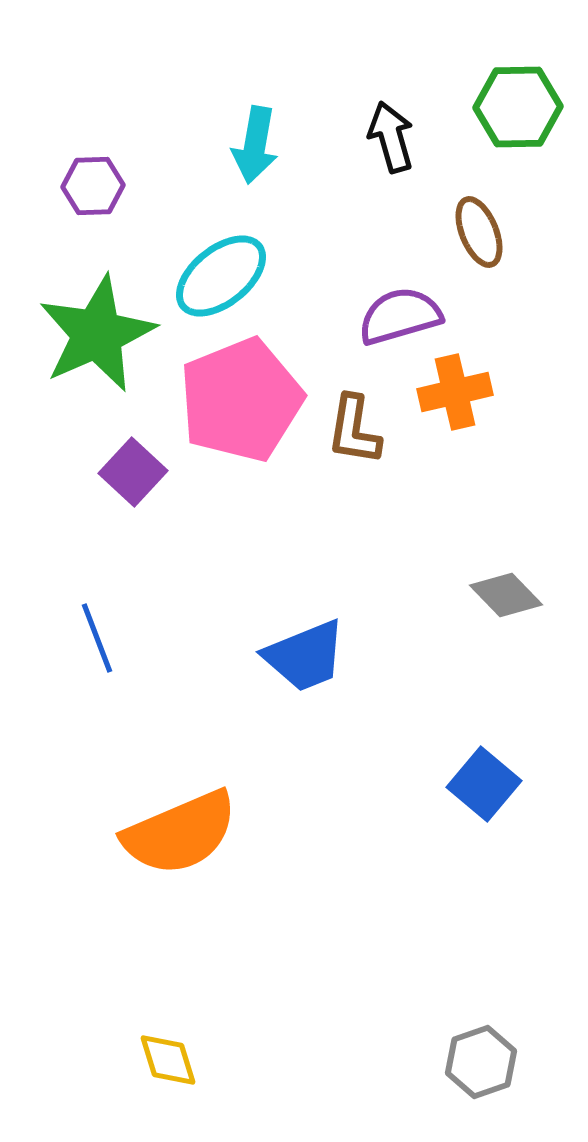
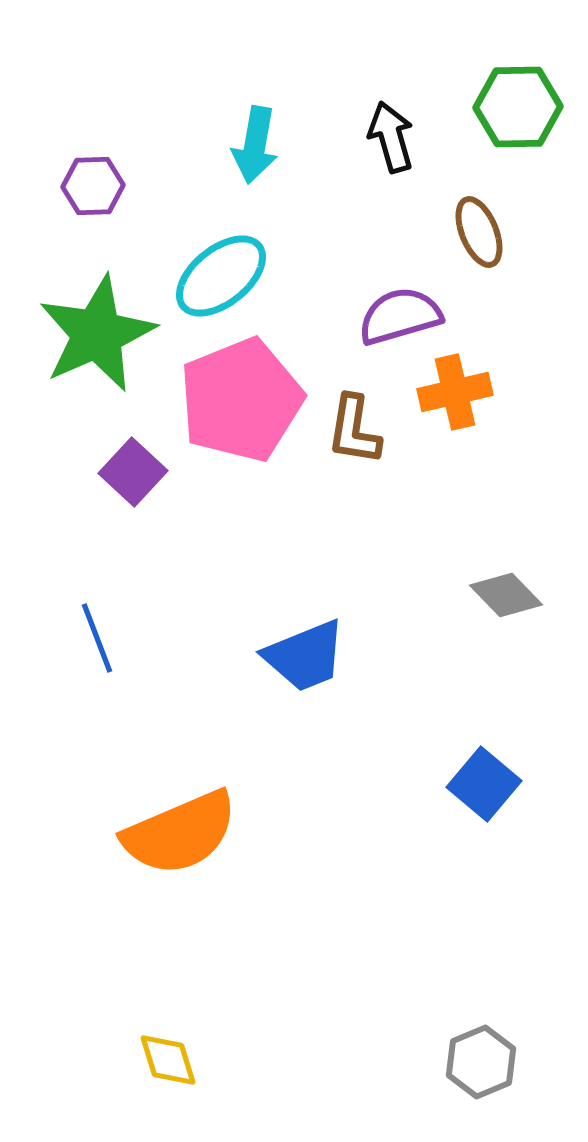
gray hexagon: rotated 4 degrees counterclockwise
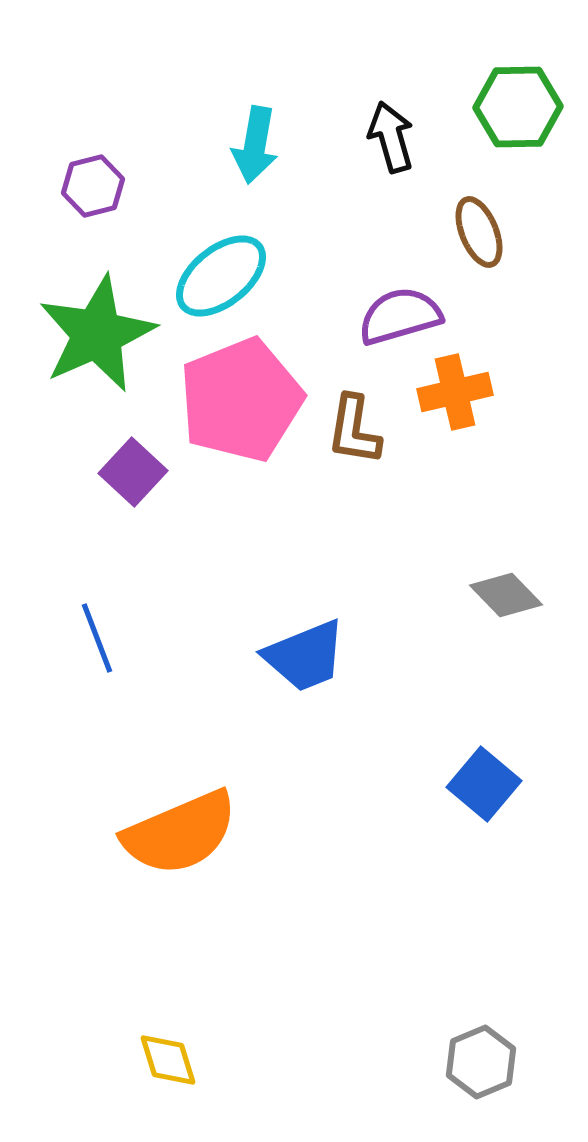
purple hexagon: rotated 12 degrees counterclockwise
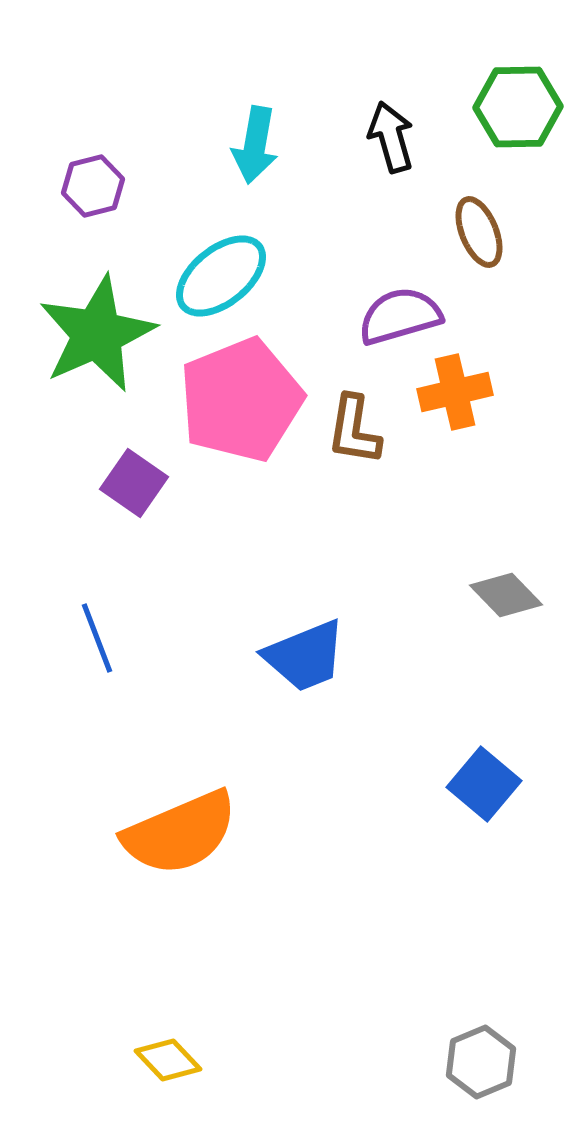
purple square: moved 1 px right, 11 px down; rotated 8 degrees counterclockwise
yellow diamond: rotated 26 degrees counterclockwise
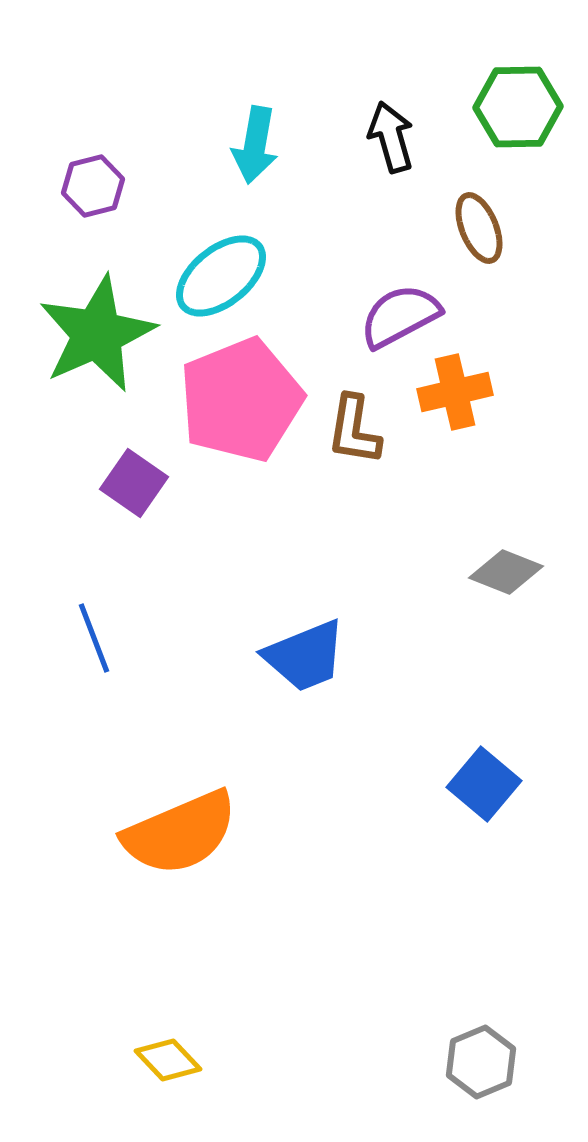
brown ellipse: moved 4 px up
purple semicircle: rotated 12 degrees counterclockwise
gray diamond: moved 23 px up; rotated 24 degrees counterclockwise
blue line: moved 3 px left
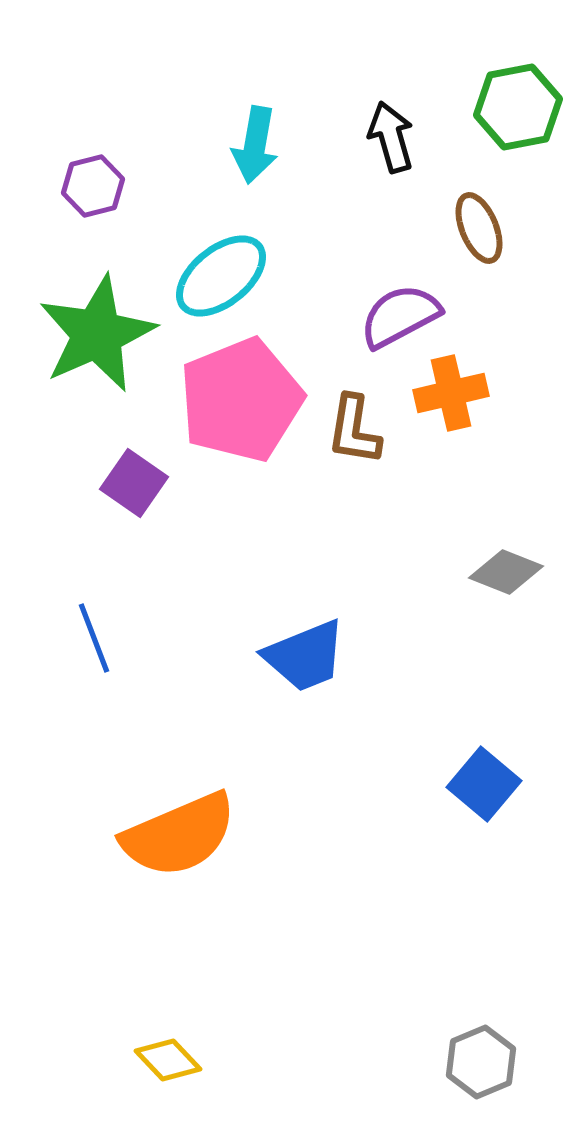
green hexagon: rotated 10 degrees counterclockwise
orange cross: moved 4 px left, 1 px down
orange semicircle: moved 1 px left, 2 px down
